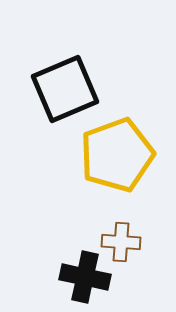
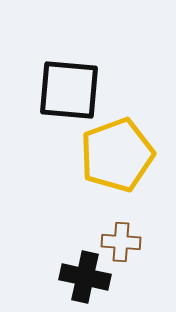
black square: moved 4 px right, 1 px down; rotated 28 degrees clockwise
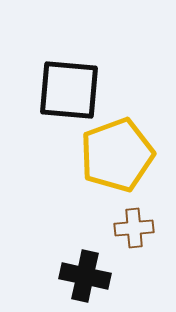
brown cross: moved 13 px right, 14 px up; rotated 9 degrees counterclockwise
black cross: moved 1 px up
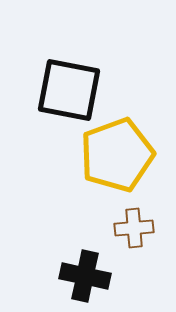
black square: rotated 6 degrees clockwise
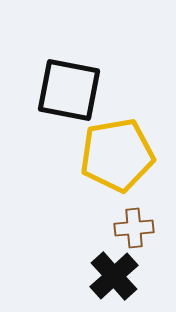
yellow pentagon: rotated 10 degrees clockwise
black cross: moved 29 px right; rotated 36 degrees clockwise
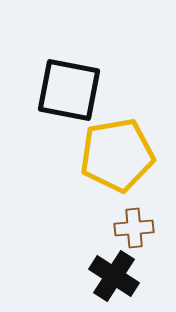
black cross: rotated 15 degrees counterclockwise
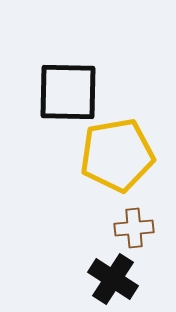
black square: moved 1 px left, 2 px down; rotated 10 degrees counterclockwise
black cross: moved 1 px left, 3 px down
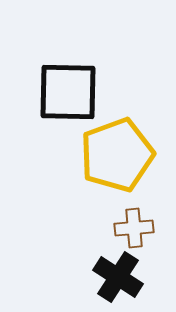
yellow pentagon: rotated 10 degrees counterclockwise
black cross: moved 5 px right, 2 px up
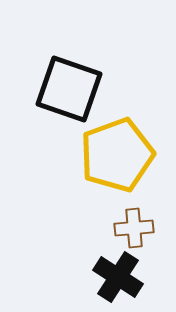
black square: moved 1 px right, 3 px up; rotated 18 degrees clockwise
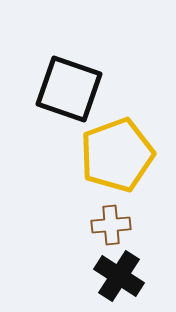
brown cross: moved 23 px left, 3 px up
black cross: moved 1 px right, 1 px up
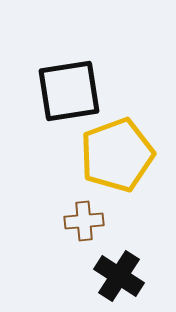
black square: moved 2 px down; rotated 28 degrees counterclockwise
brown cross: moved 27 px left, 4 px up
